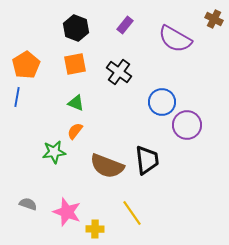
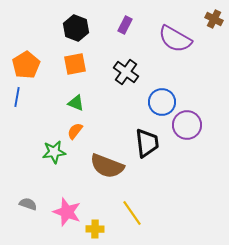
purple rectangle: rotated 12 degrees counterclockwise
black cross: moved 7 px right
black trapezoid: moved 17 px up
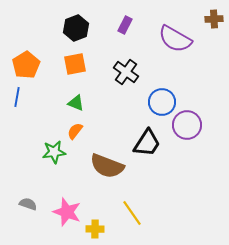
brown cross: rotated 30 degrees counterclockwise
black hexagon: rotated 20 degrees clockwise
black trapezoid: rotated 40 degrees clockwise
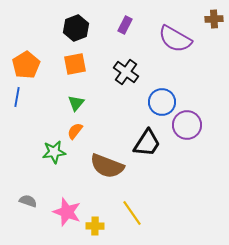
green triangle: rotated 48 degrees clockwise
gray semicircle: moved 3 px up
yellow cross: moved 3 px up
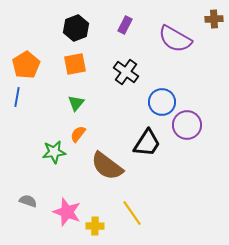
orange semicircle: moved 3 px right, 3 px down
brown semicircle: rotated 16 degrees clockwise
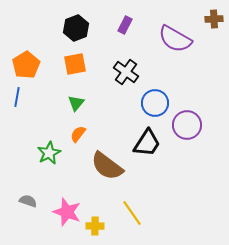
blue circle: moved 7 px left, 1 px down
green star: moved 5 px left, 1 px down; rotated 20 degrees counterclockwise
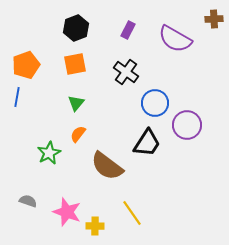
purple rectangle: moved 3 px right, 5 px down
orange pentagon: rotated 12 degrees clockwise
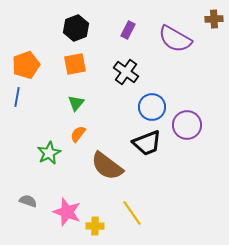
blue circle: moved 3 px left, 4 px down
black trapezoid: rotated 36 degrees clockwise
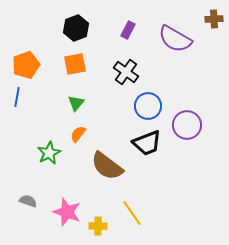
blue circle: moved 4 px left, 1 px up
yellow cross: moved 3 px right
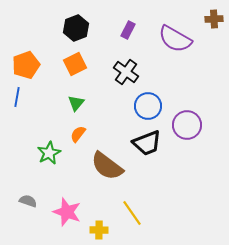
orange square: rotated 15 degrees counterclockwise
yellow cross: moved 1 px right, 4 px down
